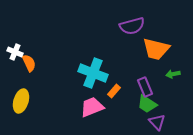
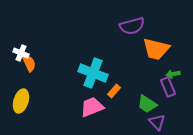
white cross: moved 6 px right, 1 px down
purple rectangle: moved 23 px right
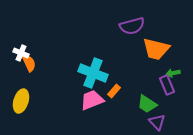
green arrow: moved 1 px up
purple rectangle: moved 1 px left, 2 px up
pink trapezoid: moved 7 px up
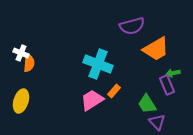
orange trapezoid: rotated 44 degrees counterclockwise
orange semicircle: rotated 30 degrees clockwise
cyan cross: moved 5 px right, 9 px up
pink trapezoid: rotated 10 degrees counterclockwise
green trapezoid: rotated 25 degrees clockwise
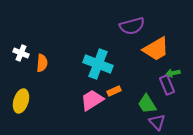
orange semicircle: moved 13 px right
orange rectangle: rotated 24 degrees clockwise
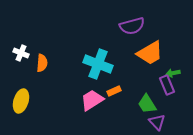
orange trapezoid: moved 6 px left, 4 px down
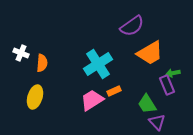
purple semicircle: rotated 20 degrees counterclockwise
cyan cross: rotated 36 degrees clockwise
yellow ellipse: moved 14 px right, 4 px up
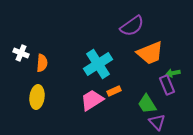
orange trapezoid: rotated 8 degrees clockwise
yellow ellipse: moved 2 px right; rotated 10 degrees counterclockwise
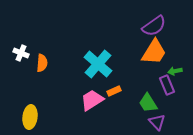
purple semicircle: moved 22 px right
orange trapezoid: moved 4 px right, 1 px up; rotated 36 degrees counterclockwise
cyan cross: rotated 16 degrees counterclockwise
green arrow: moved 2 px right, 2 px up
yellow ellipse: moved 7 px left, 20 px down
green trapezoid: moved 1 px right, 1 px up
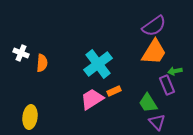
cyan cross: rotated 12 degrees clockwise
pink trapezoid: moved 1 px up
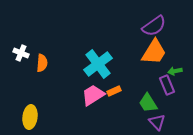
pink trapezoid: moved 1 px right, 4 px up
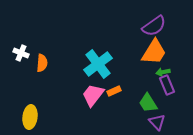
green arrow: moved 12 px left, 1 px down
pink trapezoid: rotated 20 degrees counterclockwise
